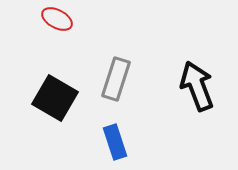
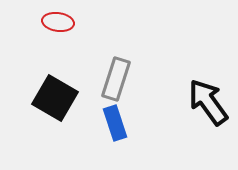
red ellipse: moved 1 px right, 3 px down; rotated 20 degrees counterclockwise
black arrow: moved 11 px right, 16 px down; rotated 15 degrees counterclockwise
blue rectangle: moved 19 px up
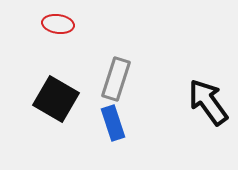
red ellipse: moved 2 px down
black square: moved 1 px right, 1 px down
blue rectangle: moved 2 px left
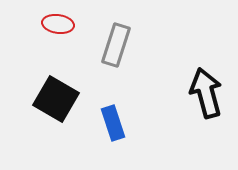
gray rectangle: moved 34 px up
black arrow: moved 2 px left, 9 px up; rotated 21 degrees clockwise
